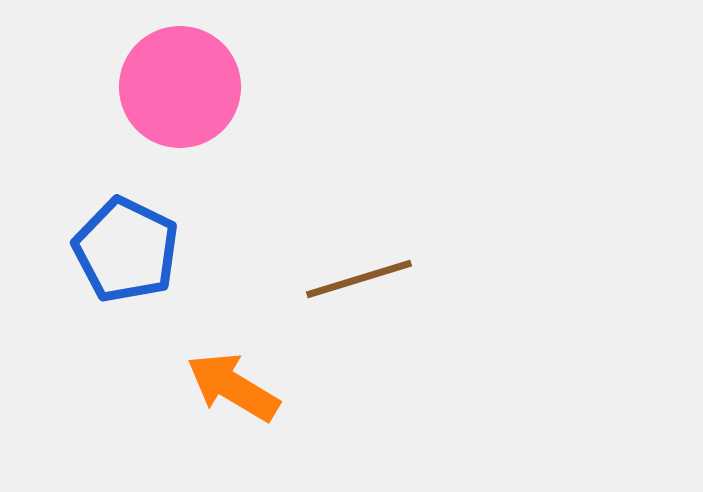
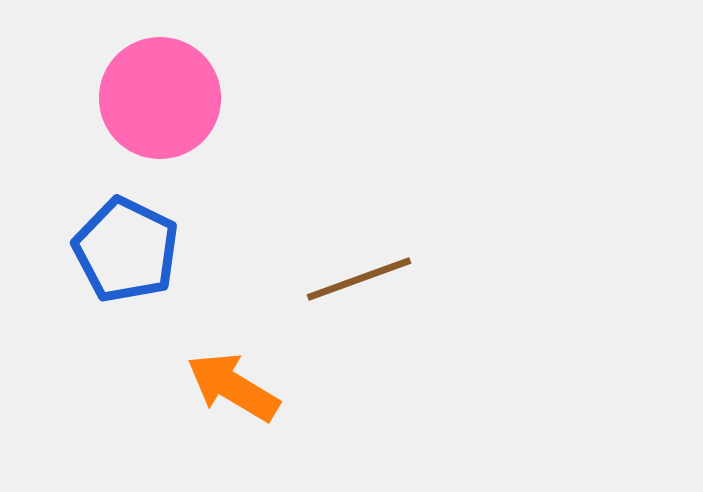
pink circle: moved 20 px left, 11 px down
brown line: rotated 3 degrees counterclockwise
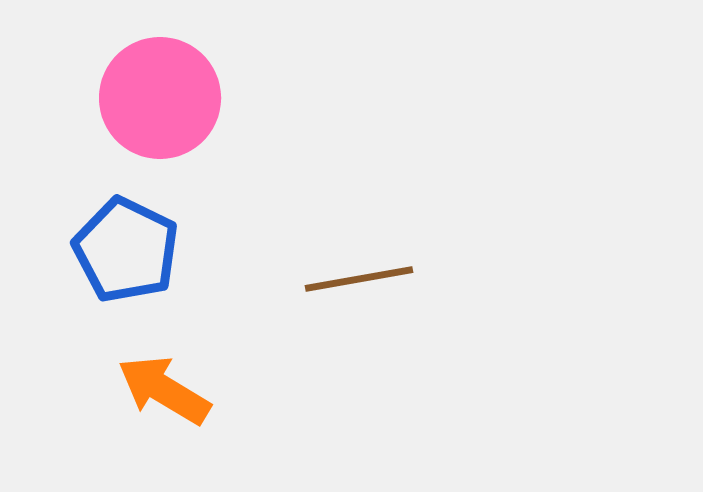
brown line: rotated 10 degrees clockwise
orange arrow: moved 69 px left, 3 px down
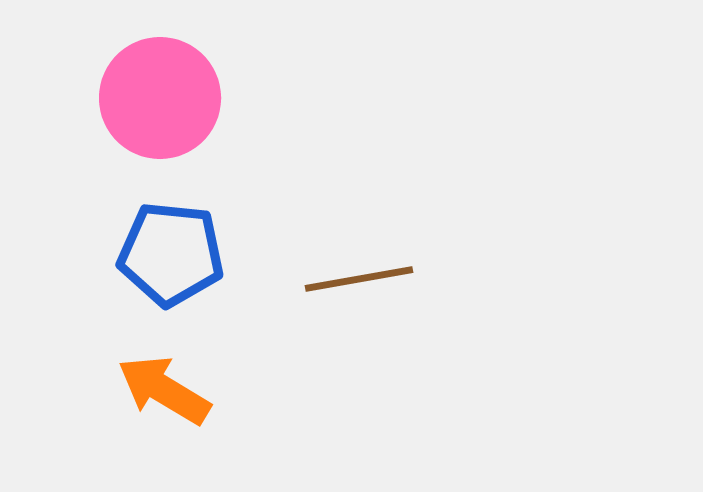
blue pentagon: moved 45 px right, 4 px down; rotated 20 degrees counterclockwise
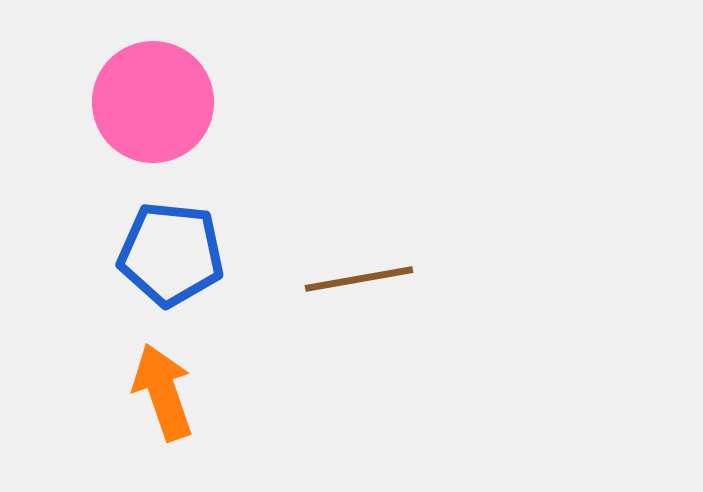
pink circle: moved 7 px left, 4 px down
orange arrow: moved 1 px left, 2 px down; rotated 40 degrees clockwise
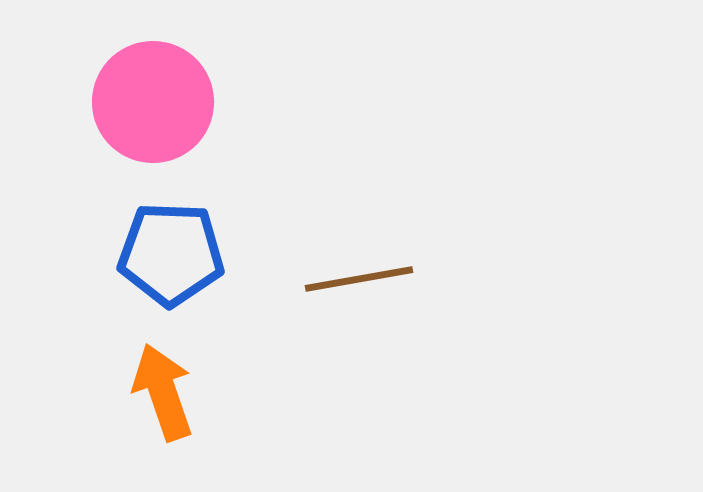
blue pentagon: rotated 4 degrees counterclockwise
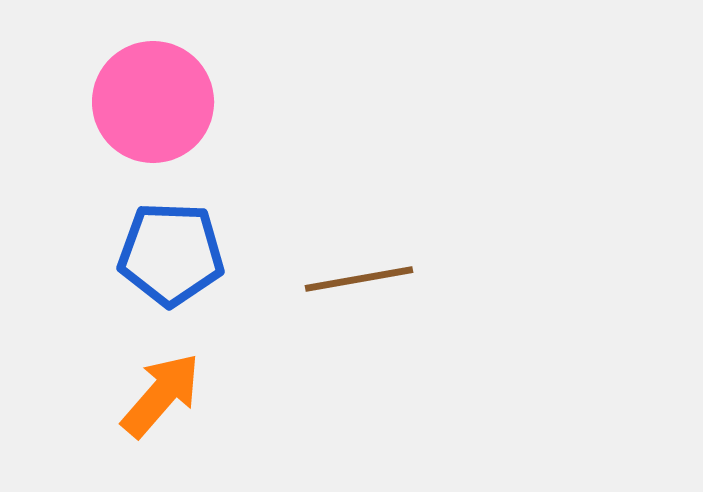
orange arrow: moved 2 px left, 3 px down; rotated 60 degrees clockwise
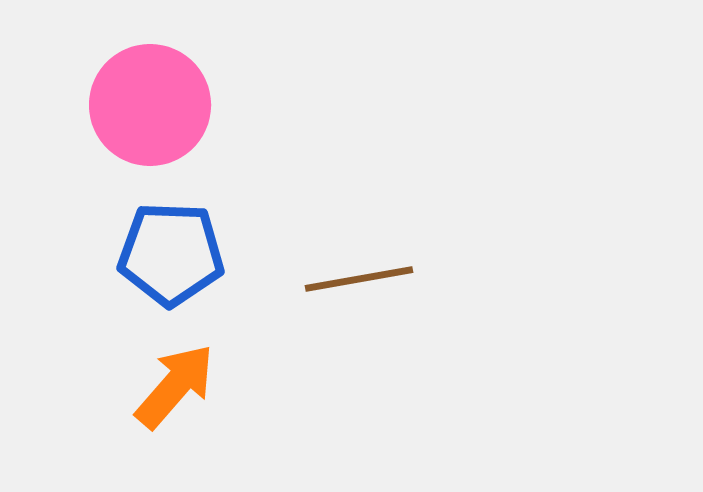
pink circle: moved 3 px left, 3 px down
orange arrow: moved 14 px right, 9 px up
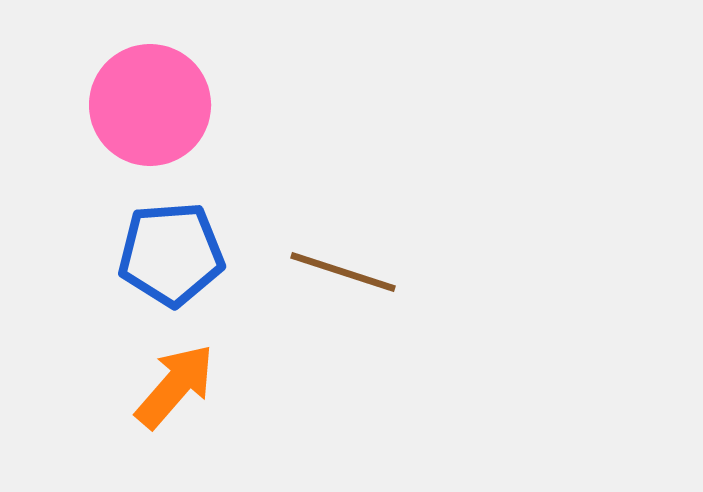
blue pentagon: rotated 6 degrees counterclockwise
brown line: moved 16 px left, 7 px up; rotated 28 degrees clockwise
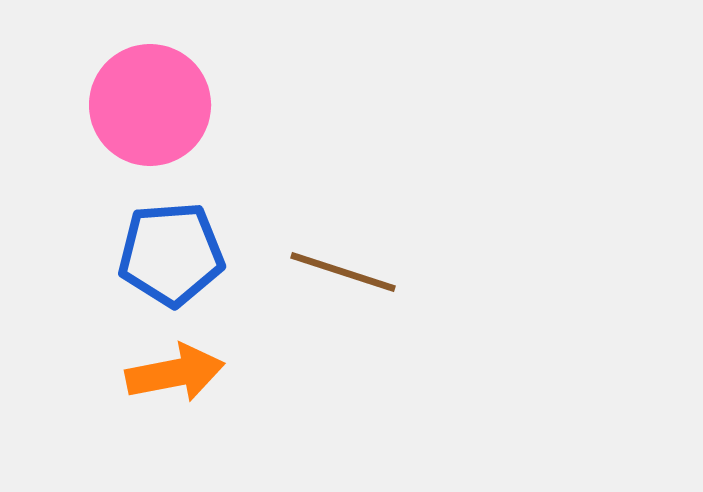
orange arrow: moved 13 px up; rotated 38 degrees clockwise
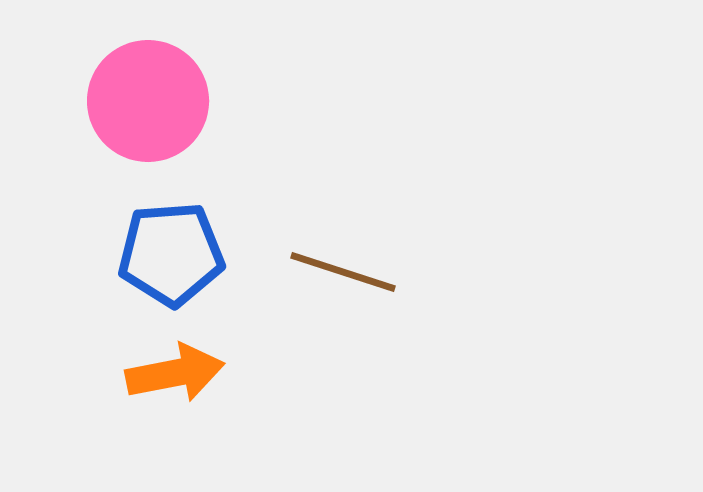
pink circle: moved 2 px left, 4 px up
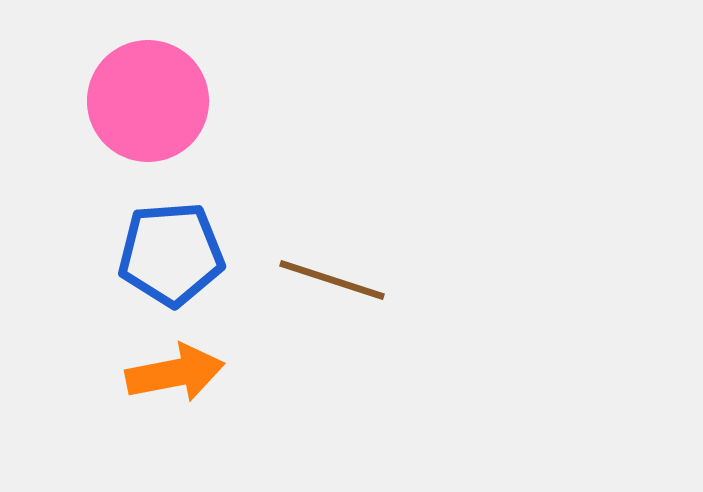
brown line: moved 11 px left, 8 px down
